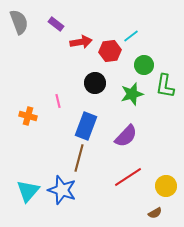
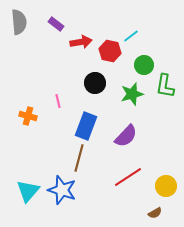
gray semicircle: rotated 15 degrees clockwise
red hexagon: rotated 20 degrees clockwise
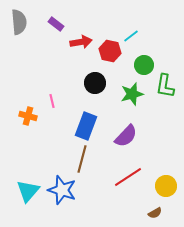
pink line: moved 6 px left
brown line: moved 3 px right, 1 px down
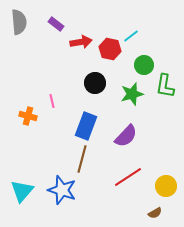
red hexagon: moved 2 px up
cyan triangle: moved 6 px left
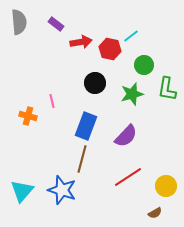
green L-shape: moved 2 px right, 3 px down
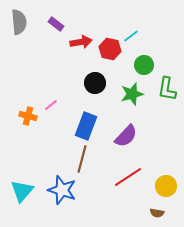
pink line: moved 1 px left, 4 px down; rotated 64 degrees clockwise
brown semicircle: moved 2 px right; rotated 40 degrees clockwise
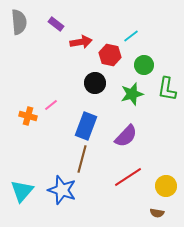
red hexagon: moved 6 px down
